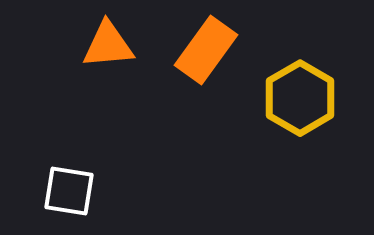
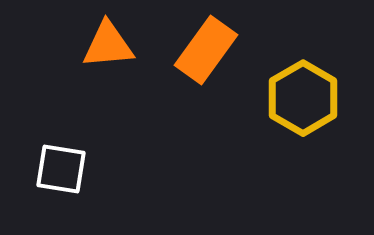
yellow hexagon: moved 3 px right
white square: moved 8 px left, 22 px up
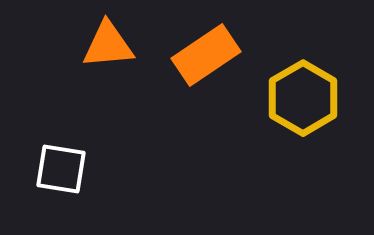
orange rectangle: moved 5 px down; rotated 20 degrees clockwise
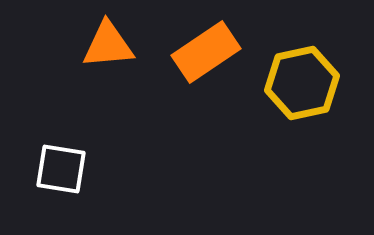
orange rectangle: moved 3 px up
yellow hexagon: moved 1 px left, 15 px up; rotated 18 degrees clockwise
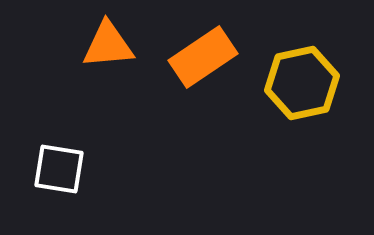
orange rectangle: moved 3 px left, 5 px down
white square: moved 2 px left
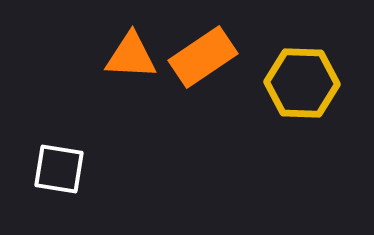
orange triangle: moved 23 px right, 11 px down; rotated 8 degrees clockwise
yellow hexagon: rotated 14 degrees clockwise
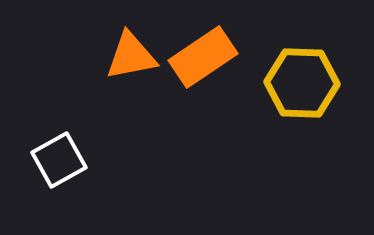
orange triangle: rotated 14 degrees counterclockwise
white square: moved 9 px up; rotated 38 degrees counterclockwise
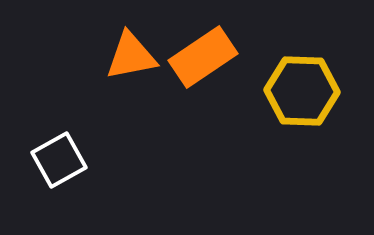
yellow hexagon: moved 8 px down
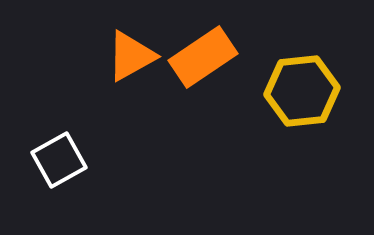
orange triangle: rotated 18 degrees counterclockwise
yellow hexagon: rotated 8 degrees counterclockwise
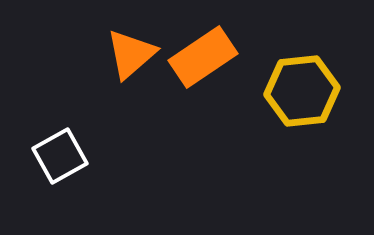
orange triangle: moved 2 px up; rotated 12 degrees counterclockwise
white square: moved 1 px right, 4 px up
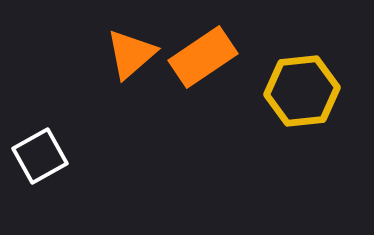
white square: moved 20 px left
